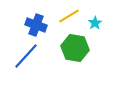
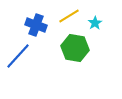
blue line: moved 8 px left
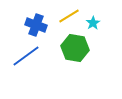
cyan star: moved 2 px left
blue line: moved 8 px right; rotated 12 degrees clockwise
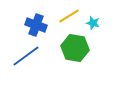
cyan star: rotated 24 degrees counterclockwise
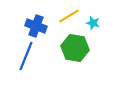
blue cross: moved 1 px down
blue line: rotated 32 degrees counterclockwise
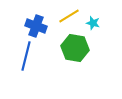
blue line: rotated 8 degrees counterclockwise
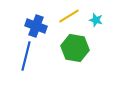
cyan star: moved 3 px right, 3 px up
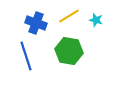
blue cross: moved 3 px up
green hexagon: moved 6 px left, 3 px down
blue line: rotated 32 degrees counterclockwise
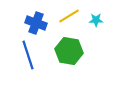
cyan star: rotated 16 degrees counterclockwise
blue line: moved 2 px right, 1 px up
